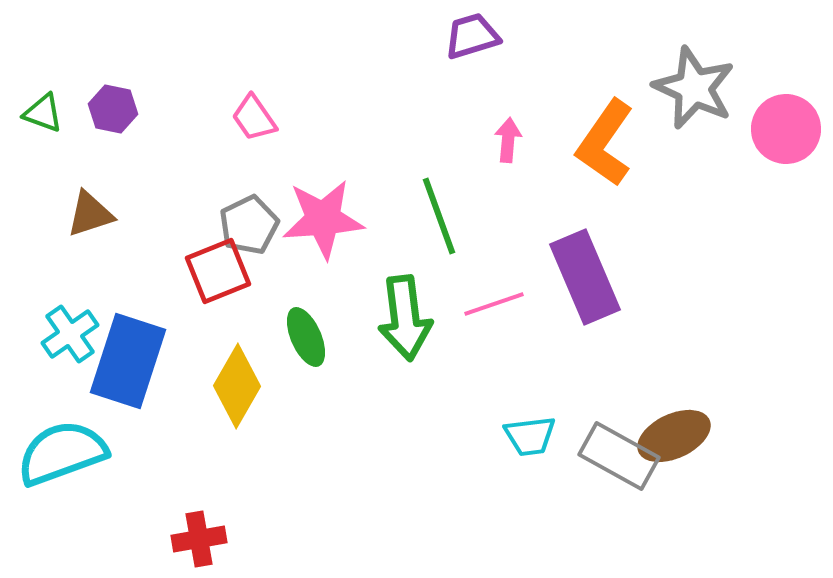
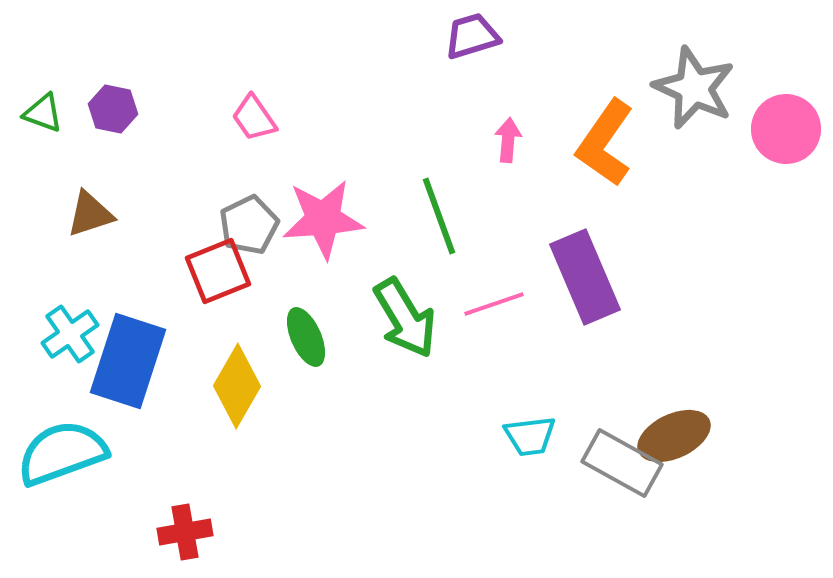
green arrow: rotated 24 degrees counterclockwise
gray rectangle: moved 3 px right, 7 px down
red cross: moved 14 px left, 7 px up
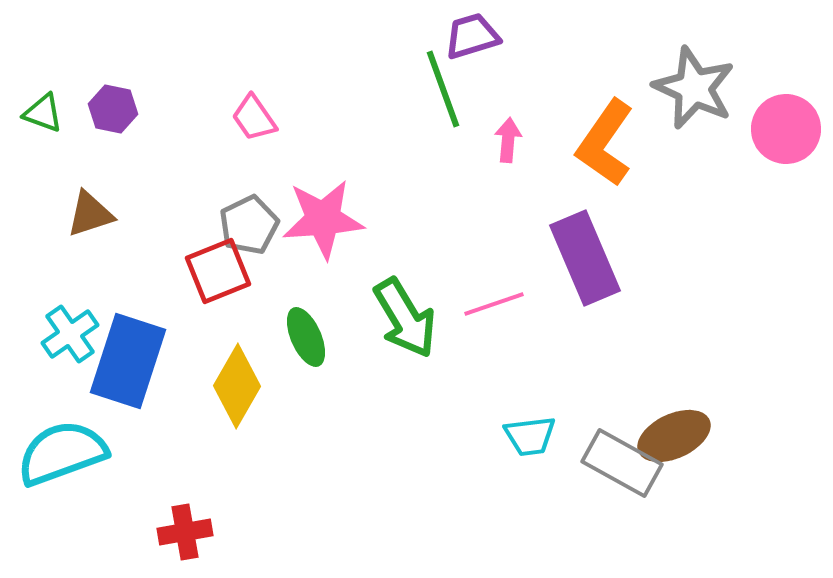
green line: moved 4 px right, 127 px up
purple rectangle: moved 19 px up
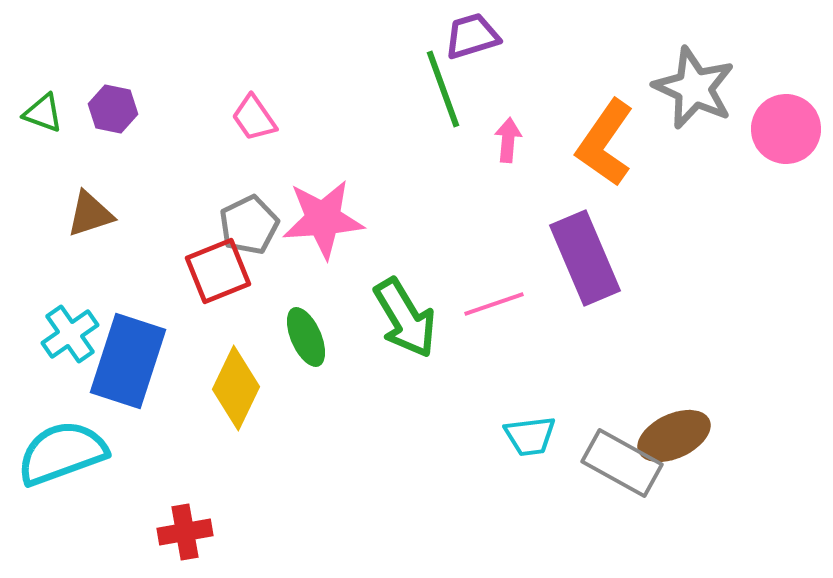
yellow diamond: moved 1 px left, 2 px down; rotated 4 degrees counterclockwise
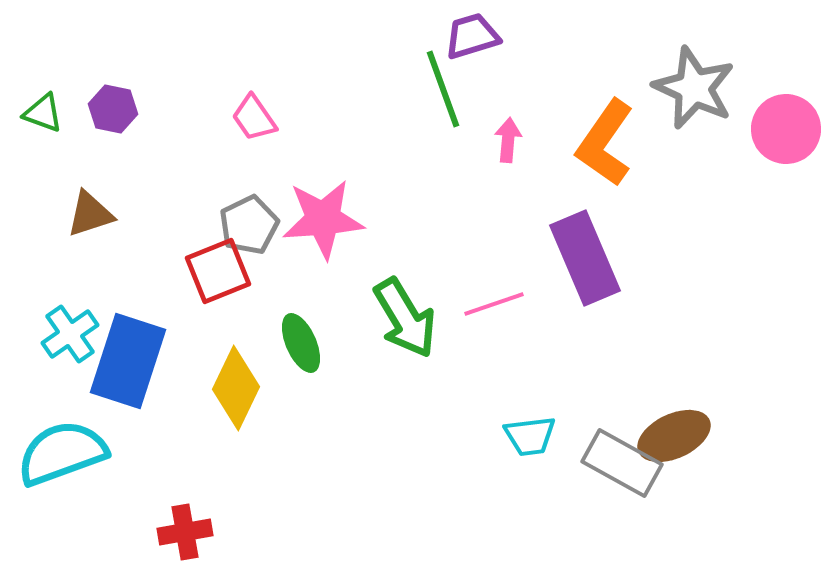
green ellipse: moved 5 px left, 6 px down
